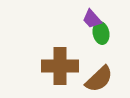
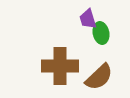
purple trapezoid: moved 4 px left; rotated 25 degrees clockwise
brown semicircle: moved 2 px up
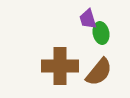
brown semicircle: moved 5 px up; rotated 8 degrees counterclockwise
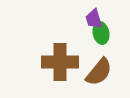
purple trapezoid: moved 6 px right
brown cross: moved 4 px up
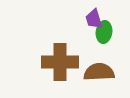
green ellipse: moved 3 px right, 1 px up; rotated 20 degrees clockwise
brown semicircle: rotated 132 degrees counterclockwise
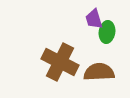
green ellipse: moved 3 px right
brown cross: rotated 27 degrees clockwise
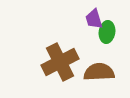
brown cross: rotated 36 degrees clockwise
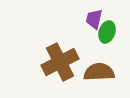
purple trapezoid: rotated 30 degrees clockwise
green ellipse: rotated 10 degrees clockwise
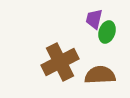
brown semicircle: moved 1 px right, 3 px down
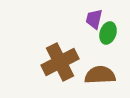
green ellipse: moved 1 px right, 1 px down
